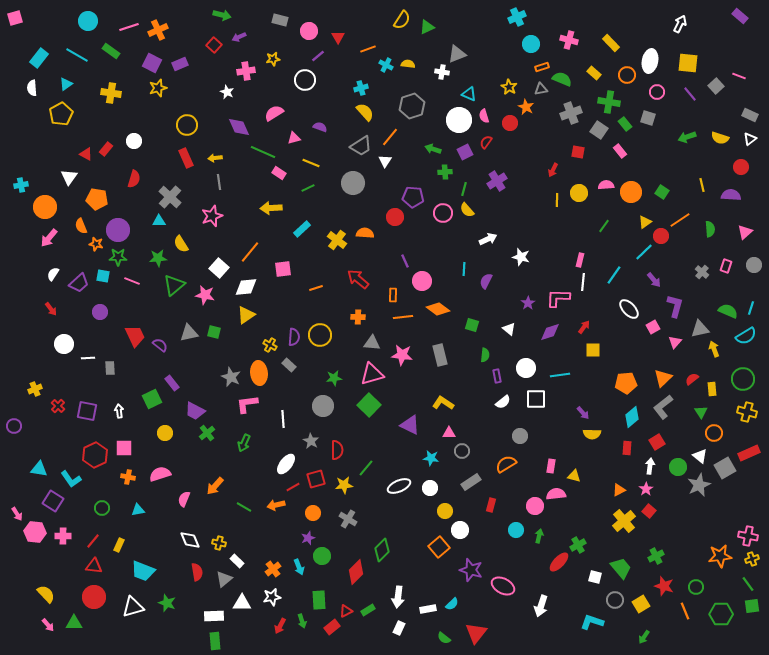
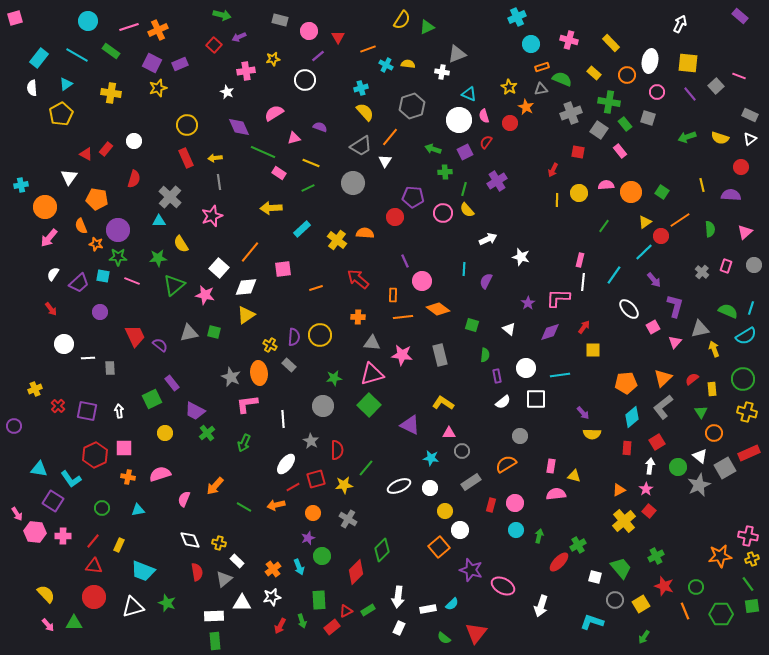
pink circle at (535, 506): moved 20 px left, 3 px up
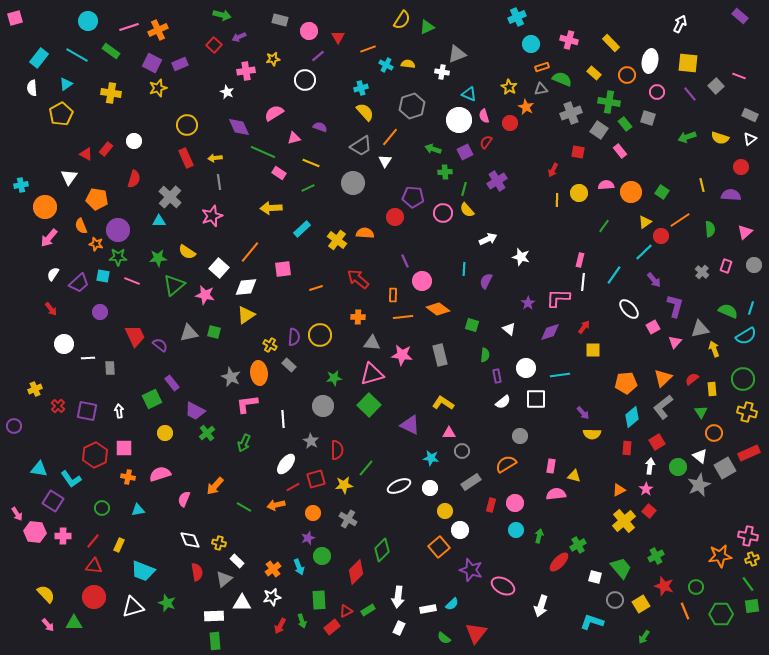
yellow semicircle at (181, 244): moved 6 px right, 8 px down; rotated 24 degrees counterclockwise
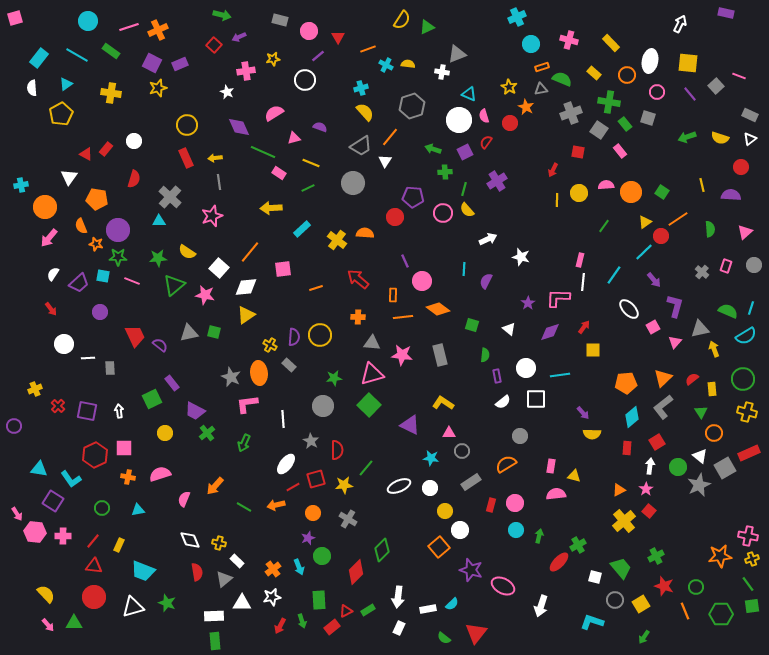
purple rectangle at (740, 16): moved 14 px left, 3 px up; rotated 28 degrees counterclockwise
orange line at (680, 220): moved 2 px left, 1 px up
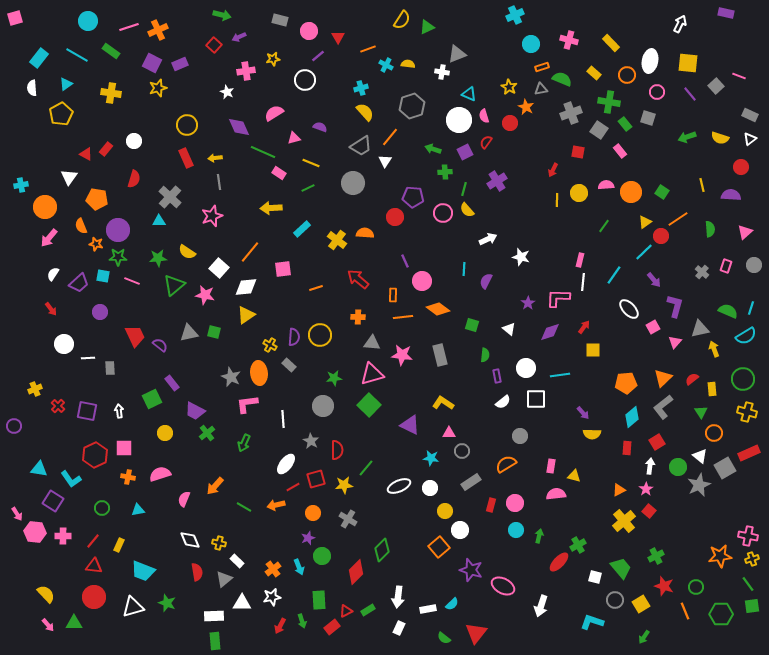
cyan cross at (517, 17): moved 2 px left, 2 px up
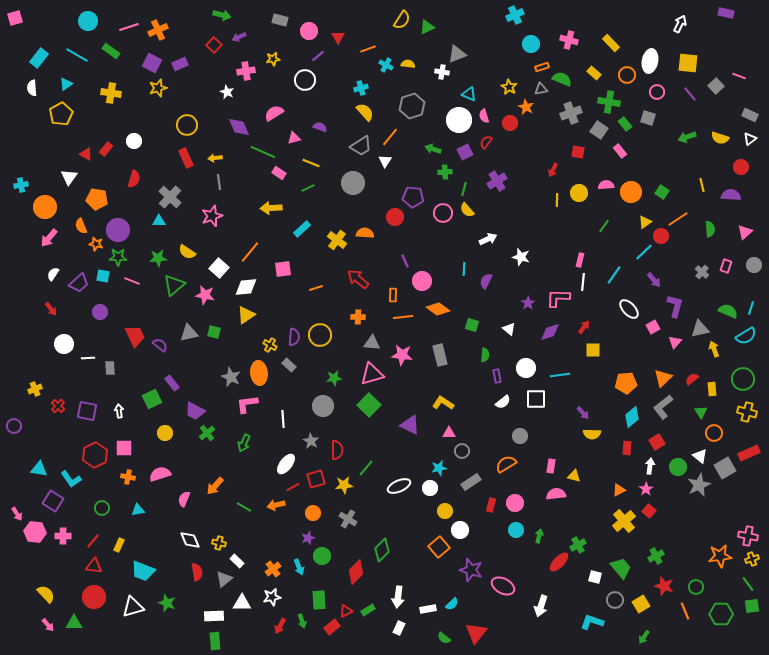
cyan star at (431, 458): moved 8 px right, 10 px down; rotated 21 degrees counterclockwise
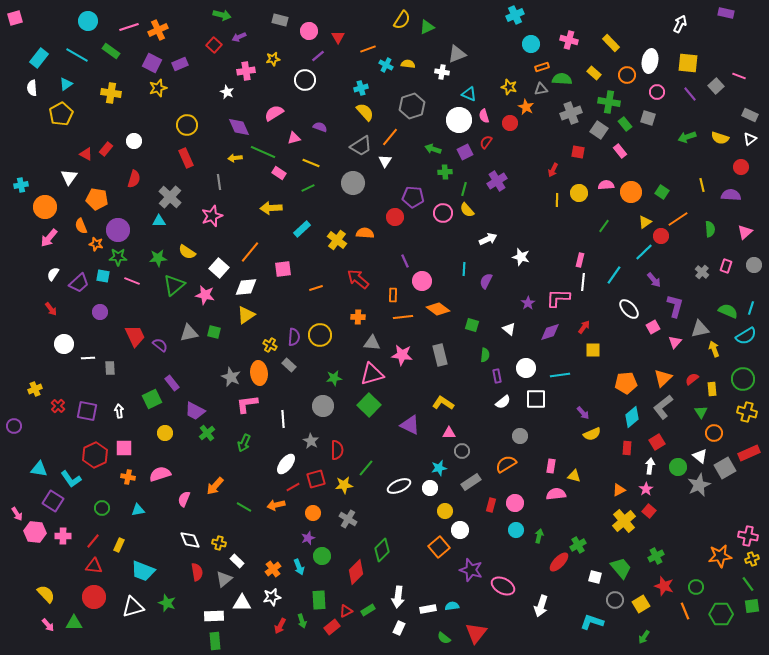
green semicircle at (562, 79): rotated 18 degrees counterclockwise
yellow star at (509, 87): rotated 14 degrees counterclockwise
yellow arrow at (215, 158): moved 20 px right
yellow semicircle at (592, 434): rotated 24 degrees counterclockwise
cyan semicircle at (452, 604): moved 2 px down; rotated 144 degrees counterclockwise
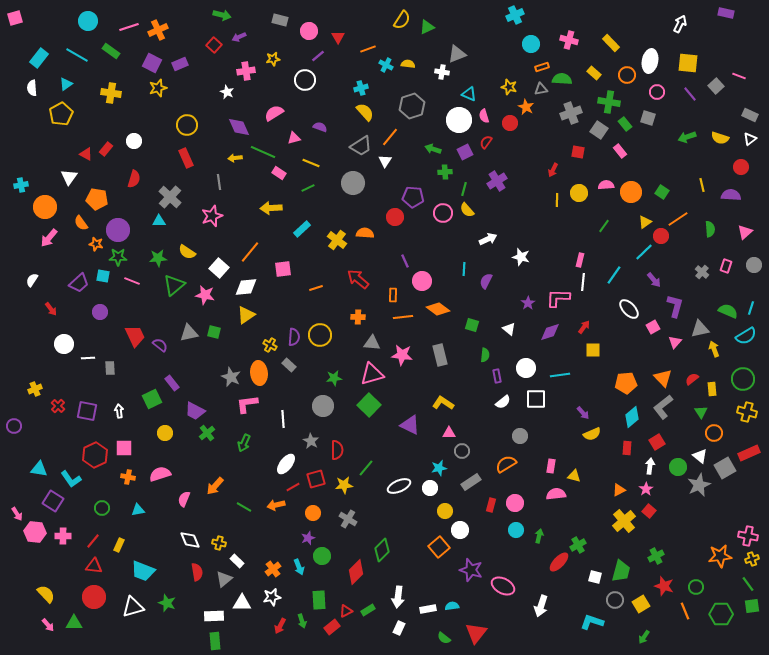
orange semicircle at (81, 226): moved 3 px up; rotated 14 degrees counterclockwise
white semicircle at (53, 274): moved 21 px left, 6 px down
orange triangle at (663, 378): rotated 30 degrees counterclockwise
green trapezoid at (621, 568): moved 3 px down; rotated 55 degrees clockwise
